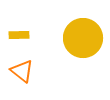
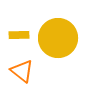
yellow circle: moved 25 px left
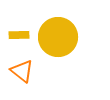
yellow circle: moved 1 px up
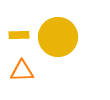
orange triangle: rotated 40 degrees counterclockwise
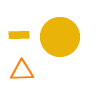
yellow circle: moved 2 px right
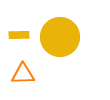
orange triangle: moved 1 px right, 3 px down
